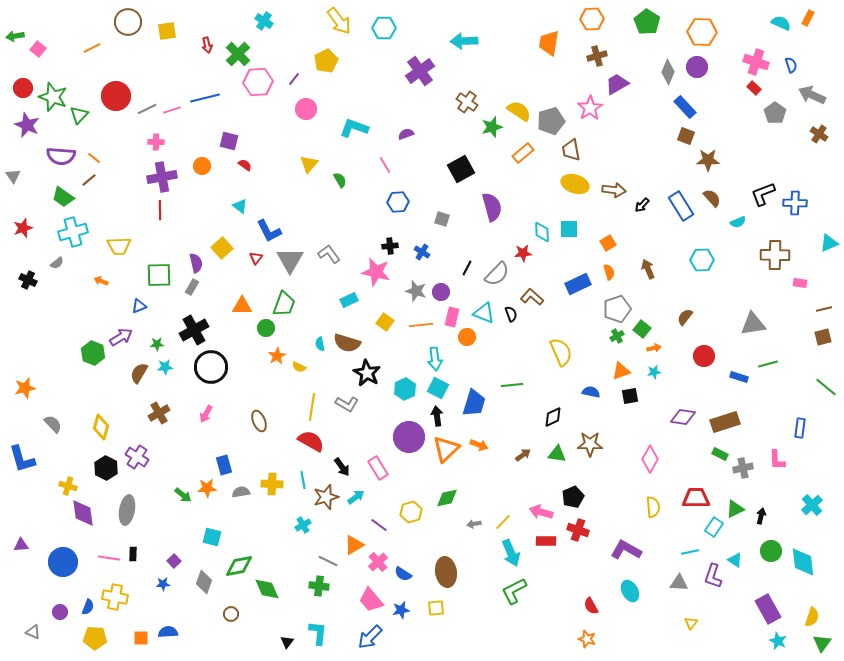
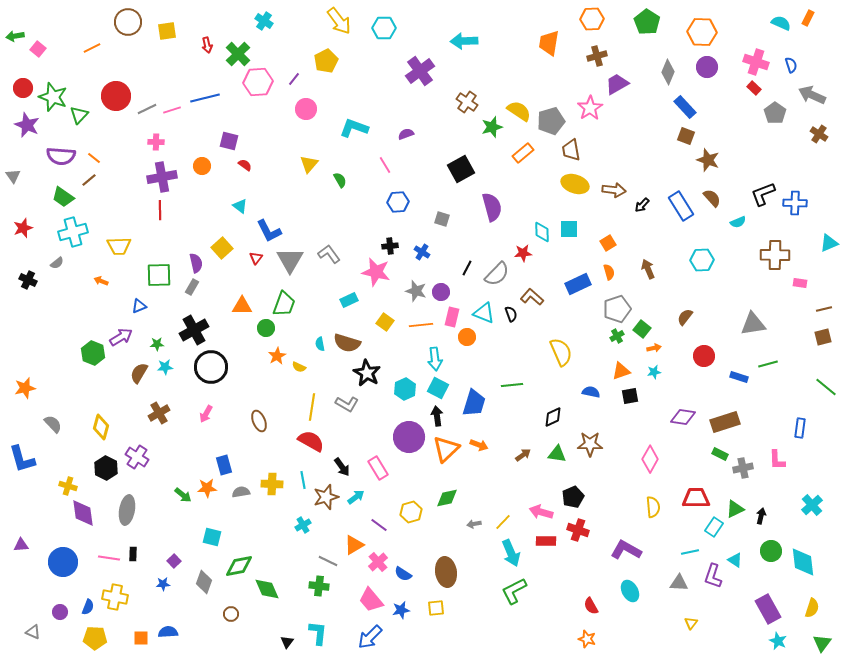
purple circle at (697, 67): moved 10 px right
brown star at (708, 160): rotated 20 degrees clockwise
yellow semicircle at (812, 617): moved 9 px up
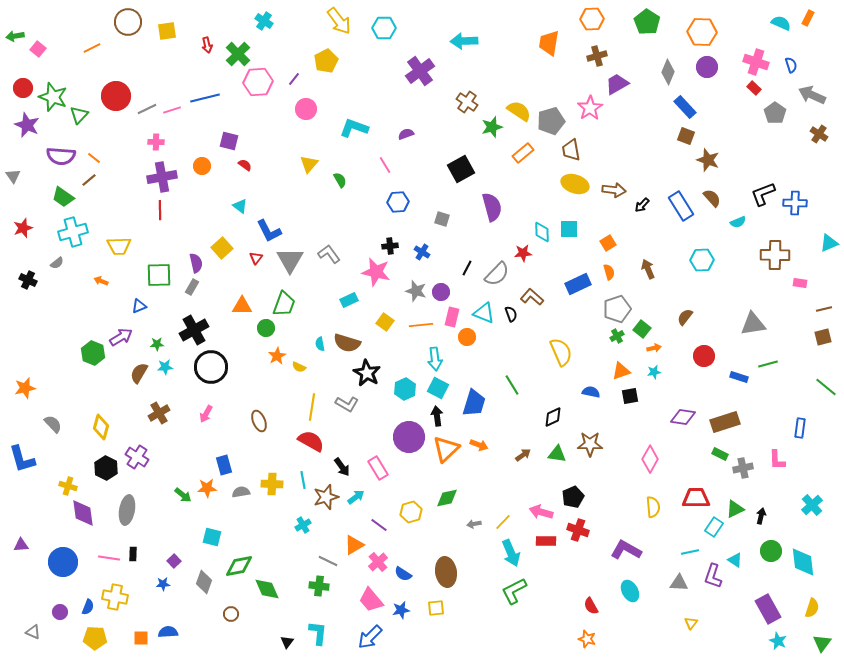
green line at (512, 385): rotated 65 degrees clockwise
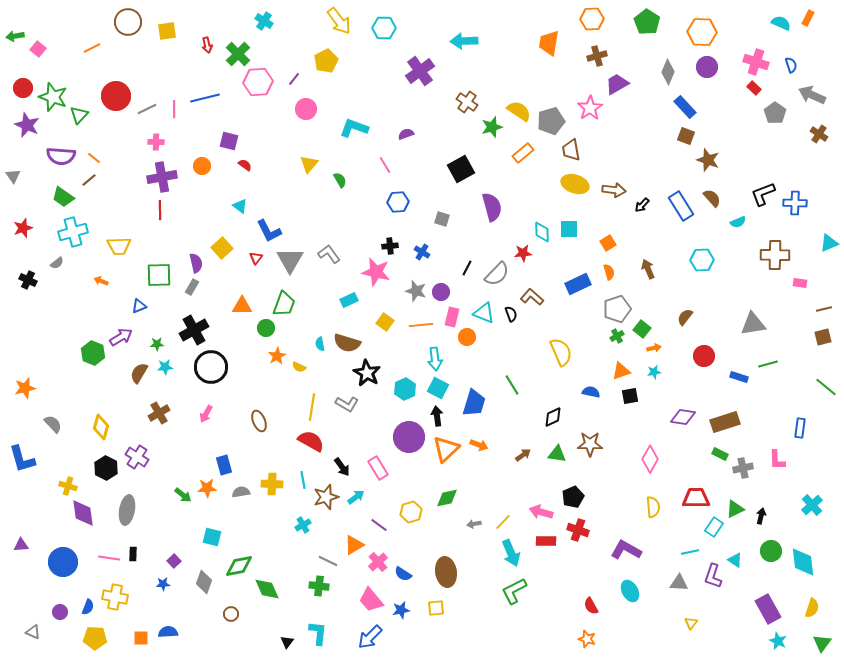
pink line at (172, 110): moved 2 px right, 1 px up; rotated 72 degrees counterclockwise
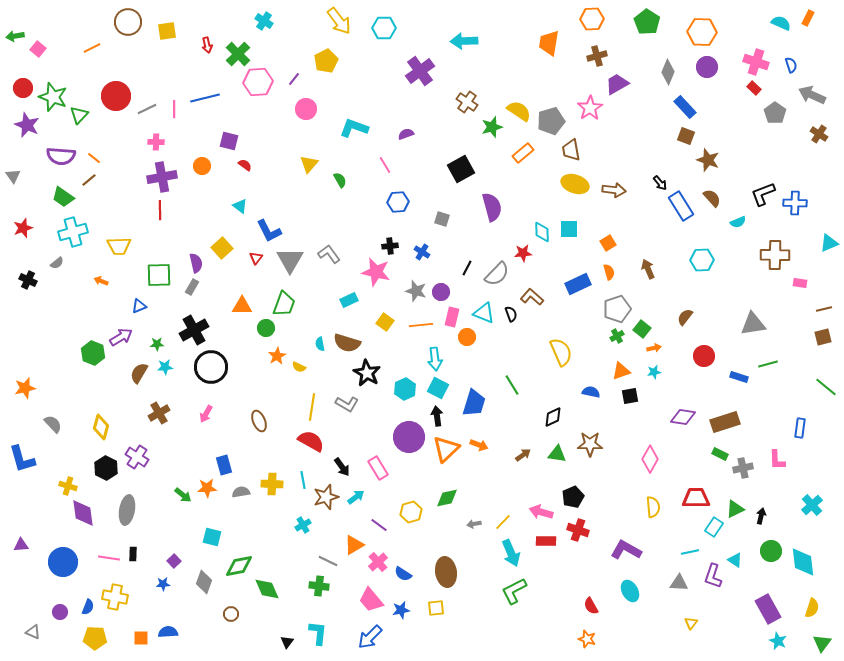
black arrow at (642, 205): moved 18 px right, 22 px up; rotated 84 degrees counterclockwise
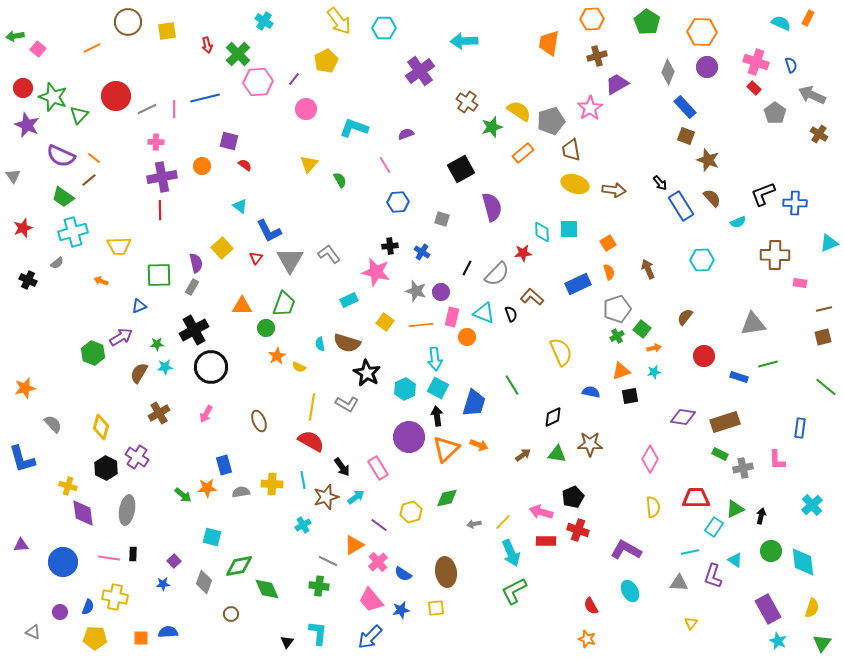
purple semicircle at (61, 156): rotated 20 degrees clockwise
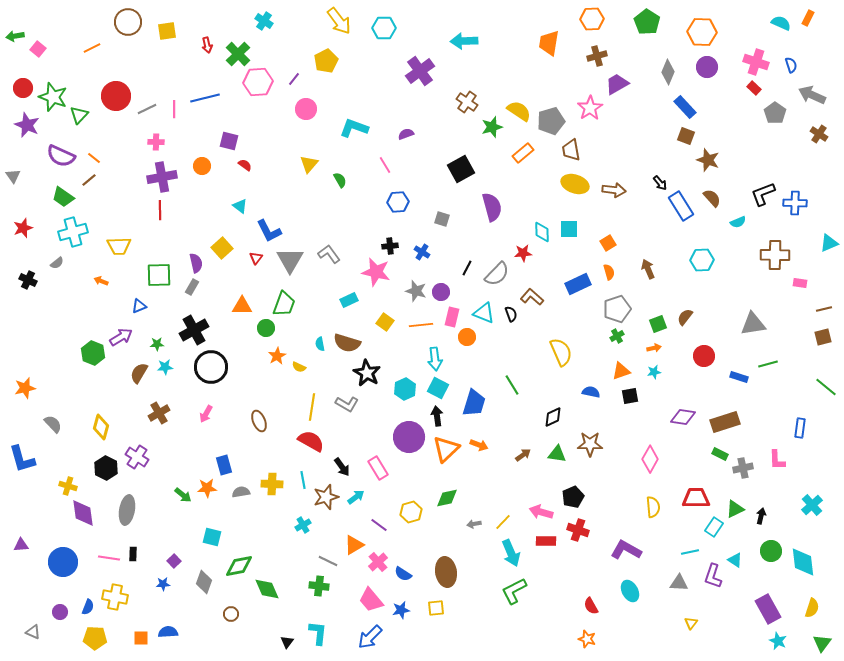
green square at (642, 329): moved 16 px right, 5 px up; rotated 30 degrees clockwise
